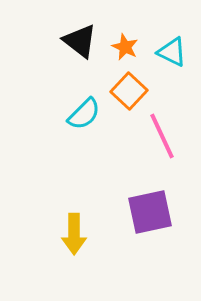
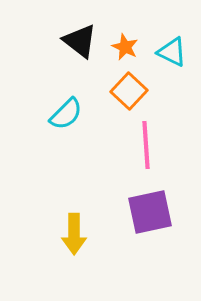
cyan semicircle: moved 18 px left
pink line: moved 16 px left, 9 px down; rotated 21 degrees clockwise
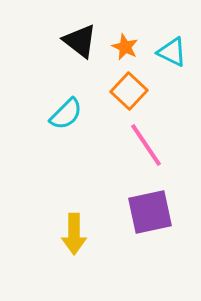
pink line: rotated 30 degrees counterclockwise
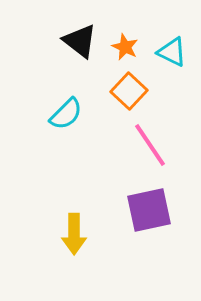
pink line: moved 4 px right
purple square: moved 1 px left, 2 px up
